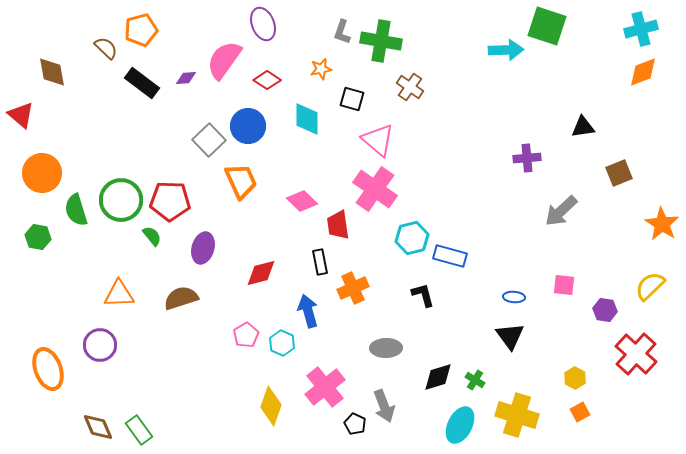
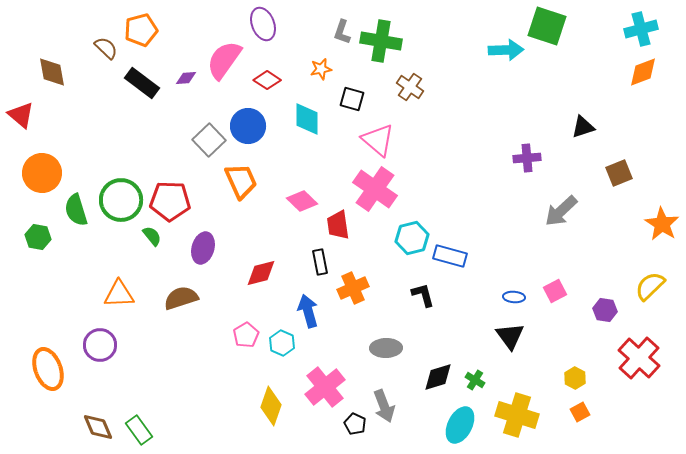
black triangle at (583, 127): rotated 10 degrees counterclockwise
pink square at (564, 285): moved 9 px left, 6 px down; rotated 35 degrees counterclockwise
red cross at (636, 354): moved 3 px right, 4 px down
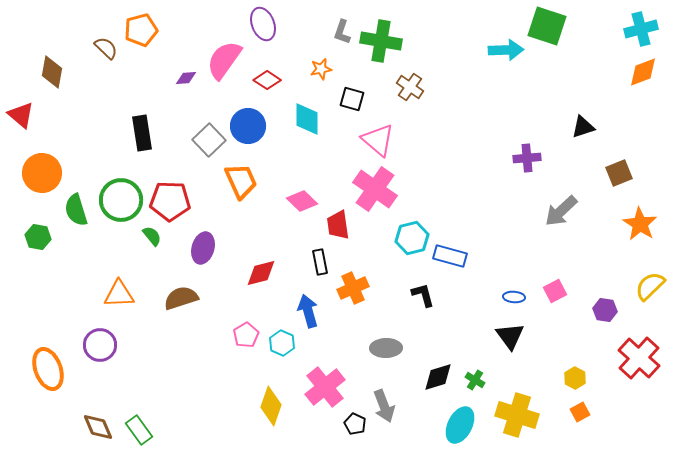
brown diamond at (52, 72): rotated 20 degrees clockwise
black rectangle at (142, 83): moved 50 px down; rotated 44 degrees clockwise
orange star at (662, 224): moved 22 px left
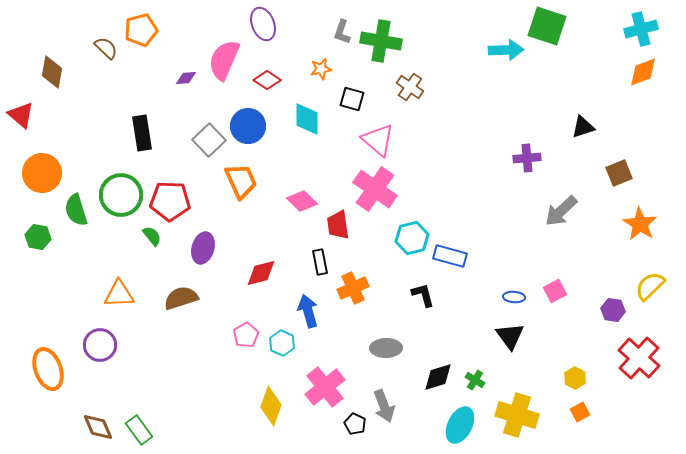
pink semicircle at (224, 60): rotated 12 degrees counterclockwise
green circle at (121, 200): moved 5 px up
purple hexagon at (605, 310): moved 8 px right
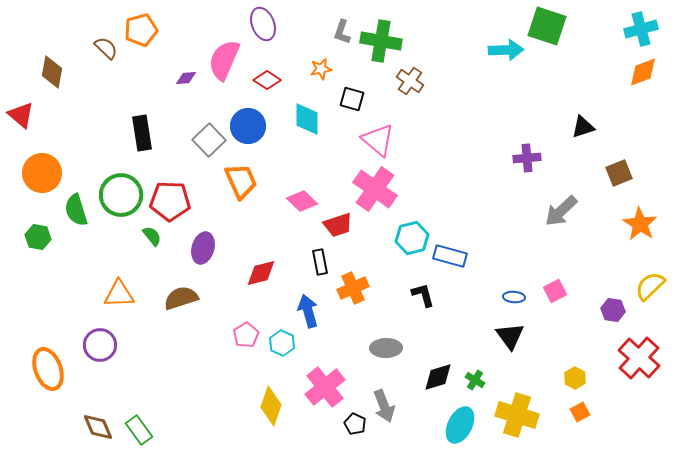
brown cross at (410, 87): moved 6 px up
red trapezoid at (338, 225): rotated 100 degrees counterclockwise
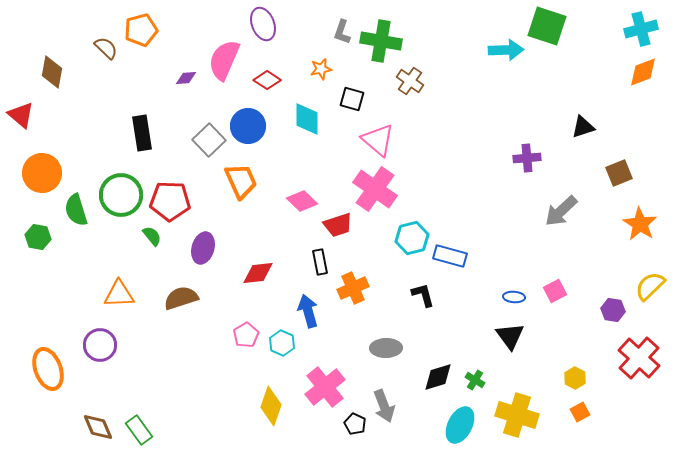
red diamond at (261, 273): moved 3 px left; rotated 8 degrees clockwise
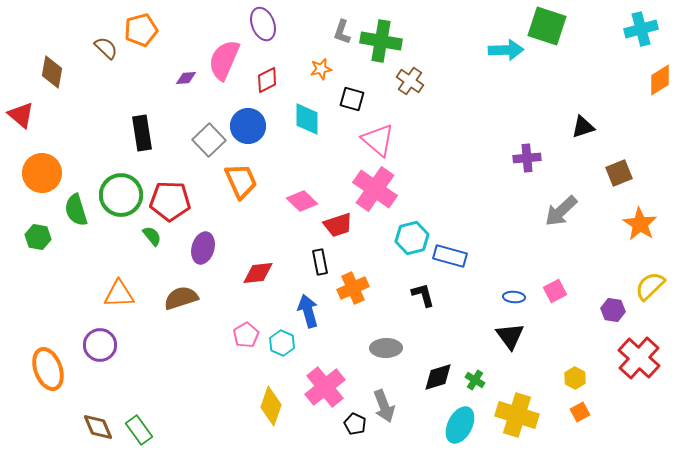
orange diamond at (643, 72): moved 17 px right, 8 px down; rotated 12 degrees counterclockwise
red diamond at (267, 80): rotated 60 degrees counterclockwise
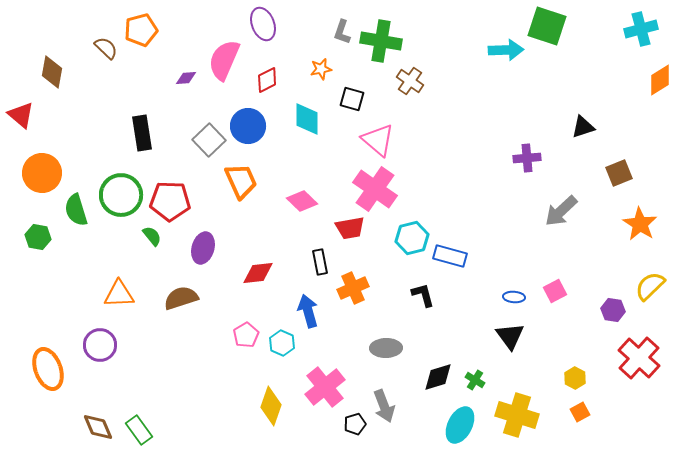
red trapezoid at (338, 225): moved 12 px right, 3 px down; rotated 8 degrees clockwise
black pentagon at (355, 424): rotated 30 degrees clockwise
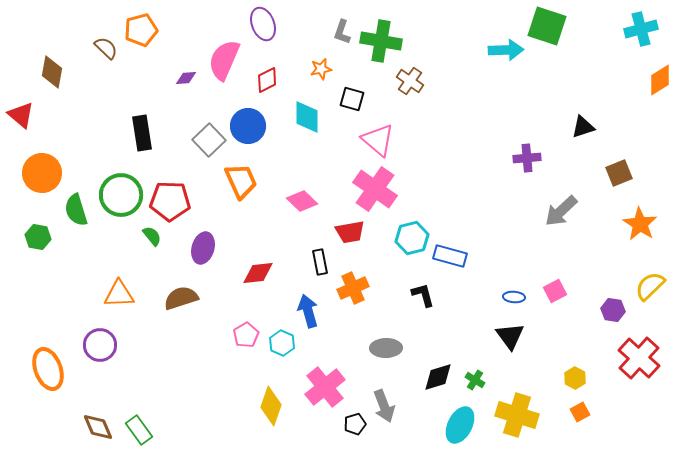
cyan diamond at (307, 119): moved 2 px up
red trapezoid at (350, 228): moved 4 px down
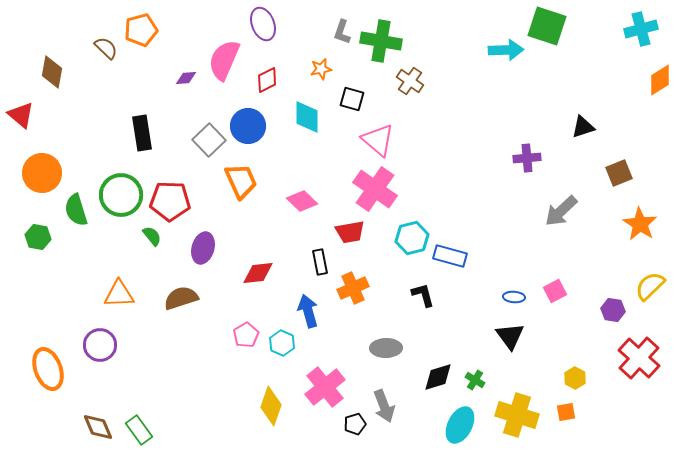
orange square at (580, 412): moved 14 px left; rotated 18 degrees clockwise
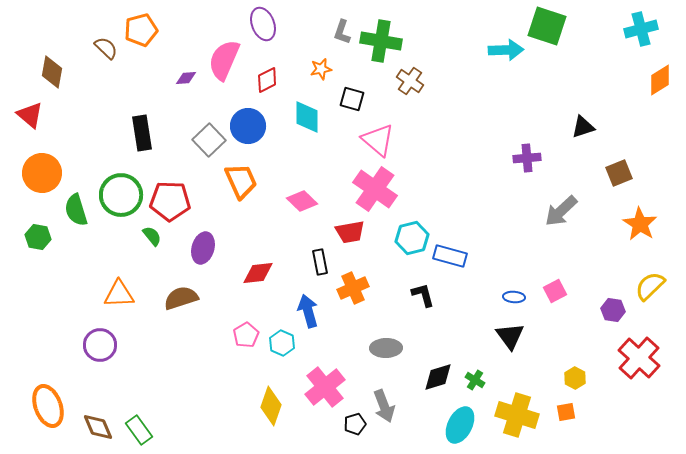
red triangle at (21, 115): moved 9 px right
orange ellipse at (48, 369): moved 37 px down
